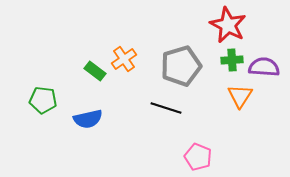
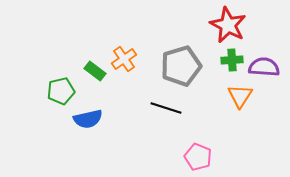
green pentagon: moved 18 px right, 9 px up; rotated 20 degrees counterclockwise
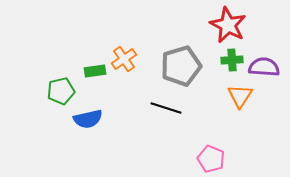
green rectangle: rotated 45 degrees counterclockwise
pink pentagon: moved 13 px right, 2 px down
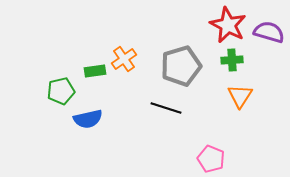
purple semicircle: moved 5 px right, 35 px up; rotated 12 degrees clockwise
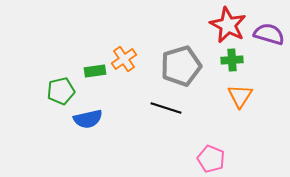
purple semicircle: moved 2 px down
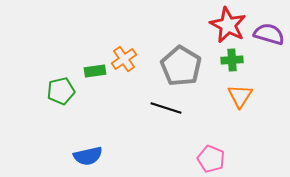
gray pentagon: rotated 24 degrees counterclockwise
blue semicircle: moved 37 px down
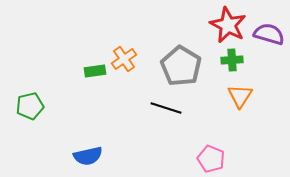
green pentagon: moved 31 px left, 15 px down
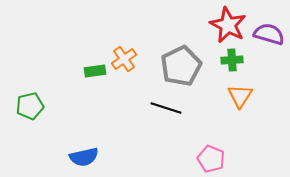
gray pentagon: rotated 15 degrees clockwise
blue semicircle: moved 4 px left, 1 px down
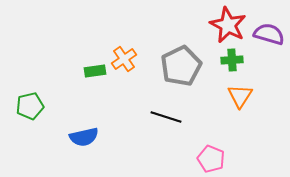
black line: moved 9 px down
blue semicircle: moved 20 px up
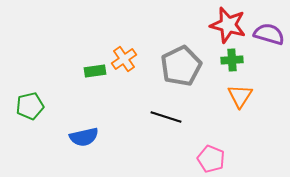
red star: rotated 12 degrees counterclockwise
